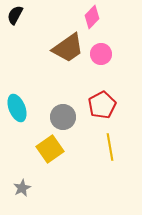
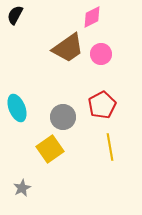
pink diamond: rotated 20 degrees clockwise
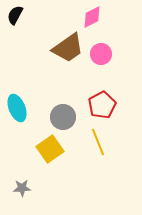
yellow line: moved 12 px left, 5 px up; rotated 12 degrees counterclockwise
gray star: rotated 24 degrees clockwise
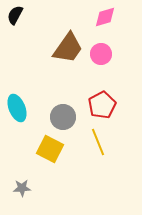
pink diamond: moved 13 px right; rotated 10 degrees clockwise
brown trapezoid: rotated 20 degrees counterclockwise
yellow square: rotated 28 degrees counterclockwise
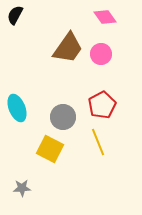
pink diamond: rotated 70 degrees clockwise
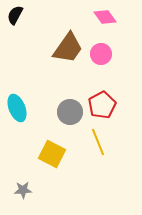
gray circle: moved 7 px right, 5 px up
yellow square: moved 2 px right, 5 px down
gray star: moved 1 px right, 2 px down
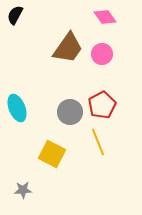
pink circle: moved 1 px right
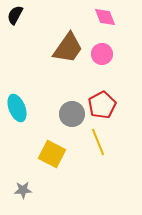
pink diamond: rotated 15 degrees clockwise
gray circle: moved 2 px right, 2 px down
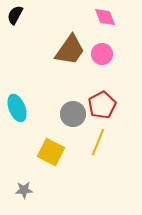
brown trapezoid: moved 2 px right, 2 px down
gray circle: moved 1 px right
yellow line: rotated 44 degrees clockwise
yellow square: moved 1 px left, 2 px up
gray star: moved 1 px right
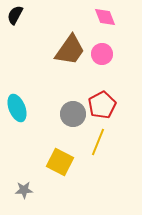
yellow square: moved 9 px right, 10 px down
